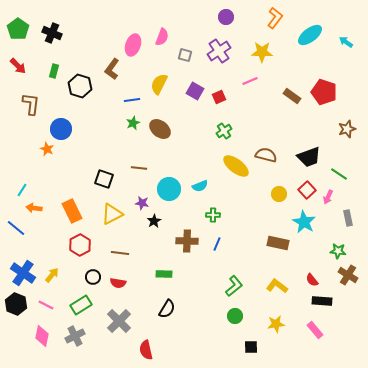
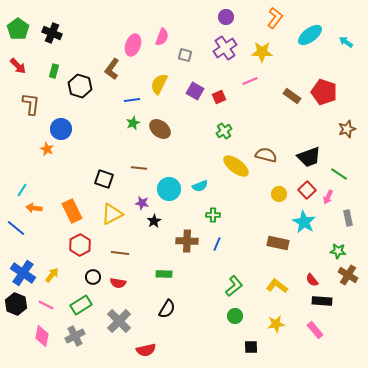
purple cross at (219, 51): moved 6 px right, 3 px up
red semicircle at (146, 350): rotated 90 degrees counterclockwise
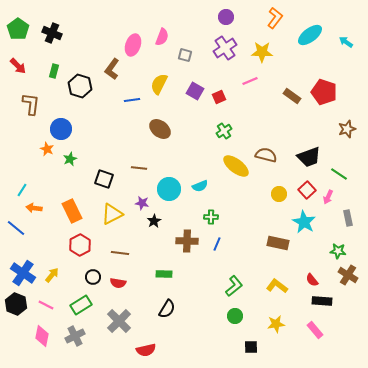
green star at (133, 123): moved 63 px left, 36 px down
green cross at (213, 215): moved 2 px left, 2 px down
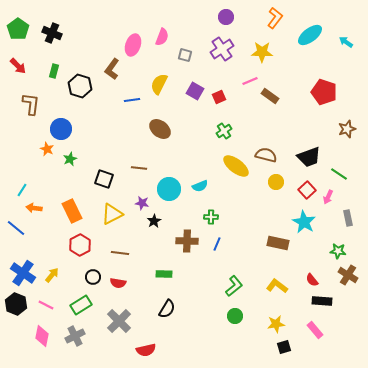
purple cross at (225, 48): moved 3 px left, 1 px down
brown rectangle at (292, 96): moved 22 px left
yellow circle at (279, 194): moved 3 px left, 12 px up
black square at (251, 347): moved 33 px right; rotated 16 degrees counterclockwise
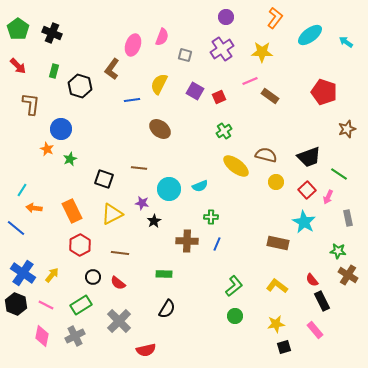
red semicircle at (118, 283): rotated 28 degrees clockwise
black rectangle at (322, 301): rotated 60 degrees clockwise
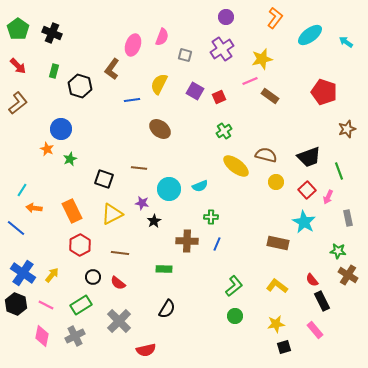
yellow star at (262, 52): moved 7 px down; rotated 15 degrees counterclockwise
brown L-shape at (31, 104): moved 13 px left, 1 px up; rotated 45 degrees clockwise
green line at (339, 174): moved 3 px up; rotated 36 degrees clockwise
green rectangle at (164, 274): moved 5 px up
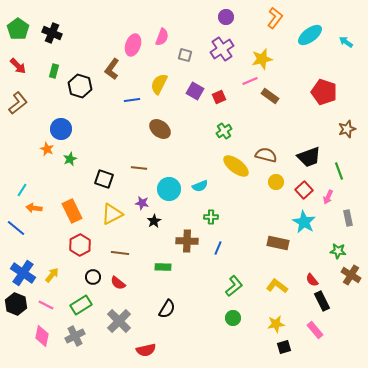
red square at (307, 190): moved 3 px left
blue line at (217, 244): moved 1 px right, 4 px down
green rectangle at (164, 269): moved 1 px left, 2 px up
brown cross at (348, 275): moved 3 px right
green circle at (235, 316): moved 2 px left, 2 px down
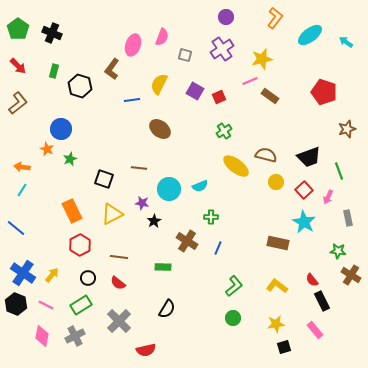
orange arrow at (34, 208): moved 12 px left, 41 px up
brown cross at (187, 241): rotated 30 degrees clockwise
brown line at (120, 253): moved 1 px left, 4 px down
black circle at (93, 277): moved 5 px left, 1 px down
